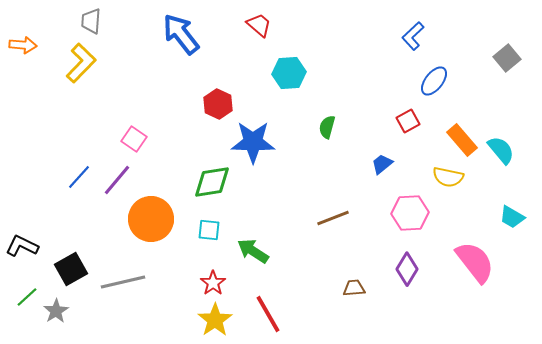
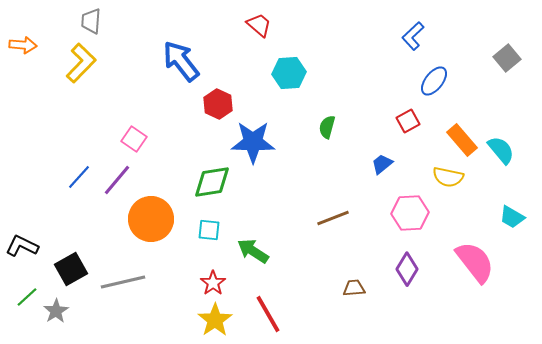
blue arrow: moved 27 px down
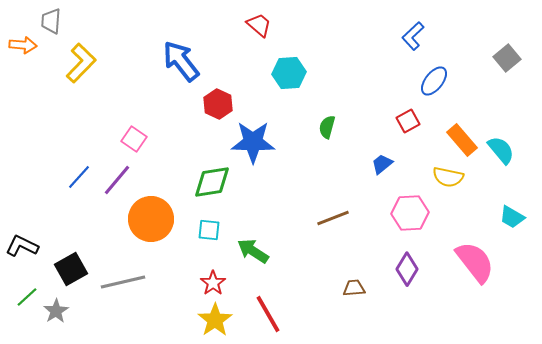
gray trapezoid: moved 40 px left
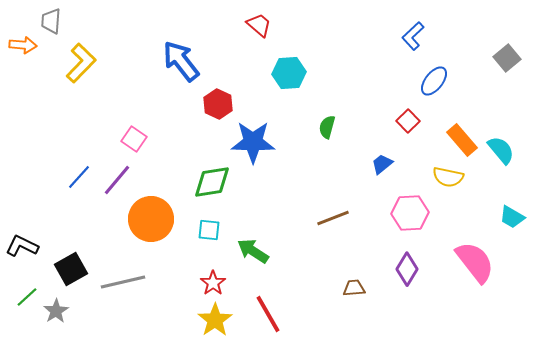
red square: rotated 15 degrees counterclockwise
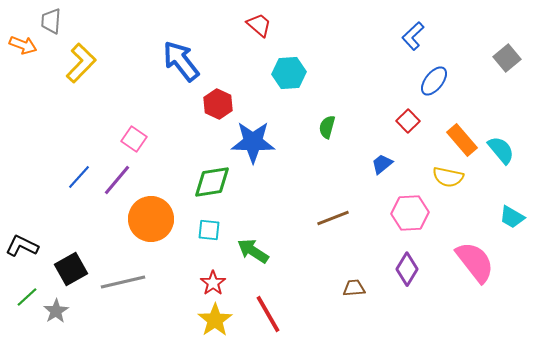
orange arrow: rotated 16 degrees clockwise
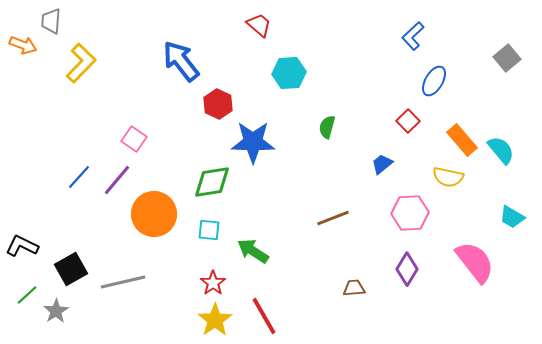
blue ellipse: rotated 8 degrees counterclockwise
orange circle: moved 3 px right, 5 px up
green line: moved 2 px up
red line: moved 4 px left, 2 px down
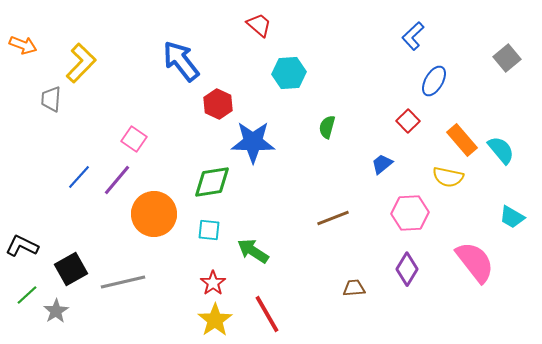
gray trapezoid: moved 78 px down
red line: moved 3 px right, 2 px up
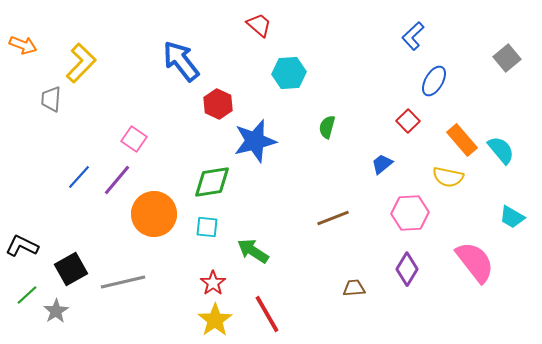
blue star: moved 2 px right, 1 px up; rotated 15 degrees counterclockwise
cyan square: moved 2 px left, 3 px up
